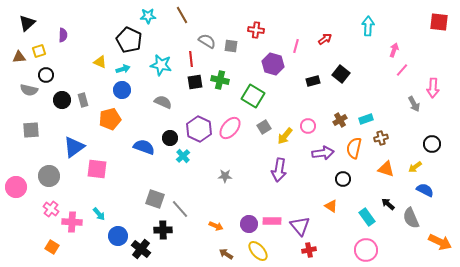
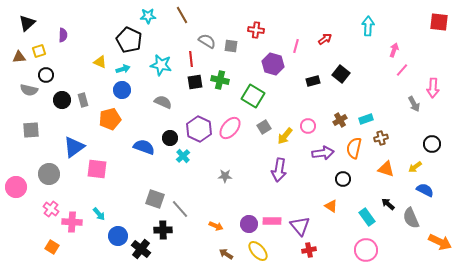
gray circle at (49, 176): moved 2 px up
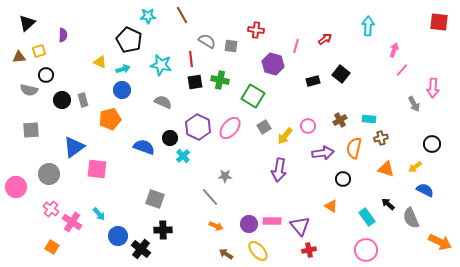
cyan rectangle at (366, 119): moved 3 px right; rotated 24 degrees clockwise
purple hexagon at (199, 129): moved 1 px left, 2 px up
gray line at (180, 209): moved 30 px right, 12 px up
pink cross at (72, 222): rotated 30 degrees clockwise
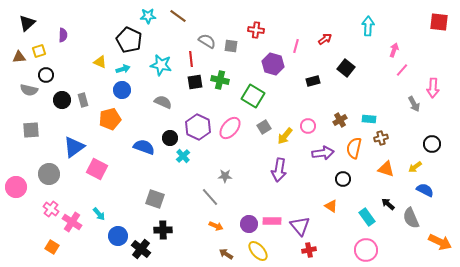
brown line at (182, 15): moved 4 px left, 1 px down; rotated 24 degrees counterclockwise
black square at (341, 74): moved 5 px right, 6 px up
pink square at (97, 169): rotated 20 degrees clockwise
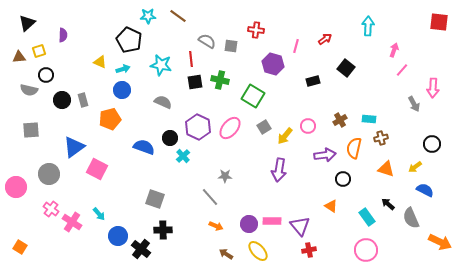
purple arrow at (323, 153): moved 2 px right, 2 px down
orange square at (52, 247): moved 32 px left
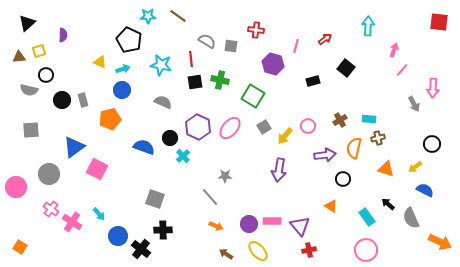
brown cross at (381, 138): moved 3 px left
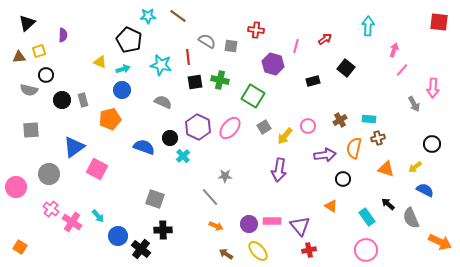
red line at (191, 59): moved 3 px left, 2 px up
cyan arrow at (99, 214): moved 1 px left, 2 px down
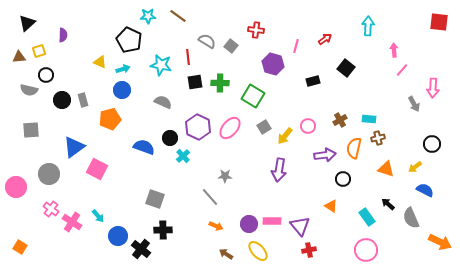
gray square at (231, 46): rotated 32 degrees clockwise
pink arrow at (394, 50): rotated 24 degrees counterclockwise
green cross at (220, 80): moved 3 px down; rotated 12 degrees counterclockwise
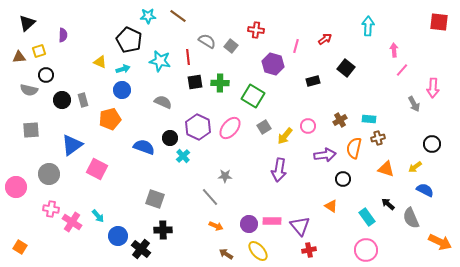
cyan star at (161, 65): moved 1 px left, 4 px up
blue triangle at (74, 147): moved 2 px left, 2 px up
pink cross at (51, 209): rotated 28 degrees counterclockwise
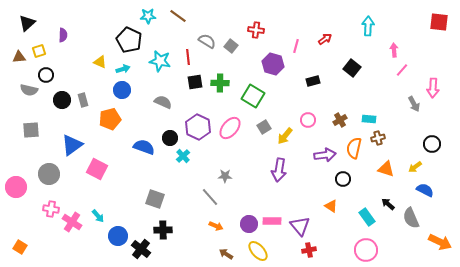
black square at (346, 68): moved 6 px right
pink circle at (308, 126): moved 6 px up
